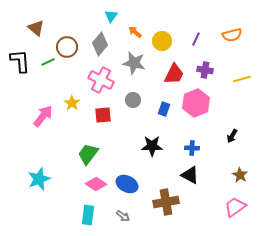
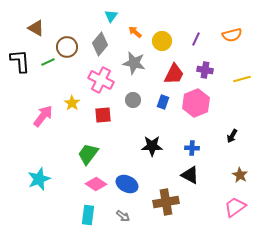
brown triangle: rotated 12 degrees counterclockwise
blue rectangle: moved 1 px left, 7 px up
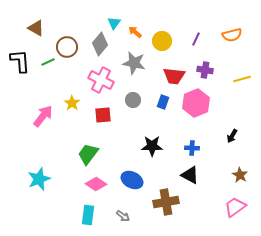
cyan triangle: moved 3 px right, 7 px down
red trapezoid: moved 2 px down; rotated 70 degrees clockwise
blue ellipse: moved 5 px right, 4 px up
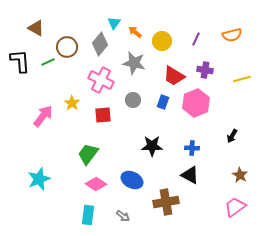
red trapezoid: rotated 25 degrees clockwise
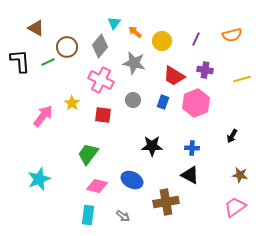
gray diamond: moved 2 px down
red square: rotated 12 degrees clockwise
brown star: rotated 21 degrees counterclockwise
pink diamond: moved 1 px right, 2 px down; rotated 20 degrees counterclockwise
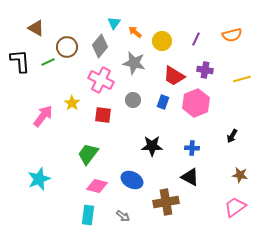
black triangle: moved 2 px down
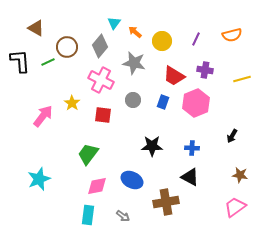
pink diamond: rotated 25 degrees counterclockwise
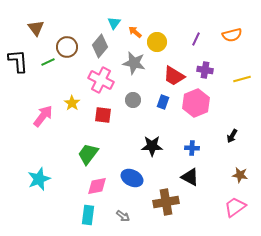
brown triangle: rotated 24 degrees clockwise
yellow circle: moved 5 px left, 1 px down
black L-shape: moved 2 px left
blue ellipse: moved 2 px up
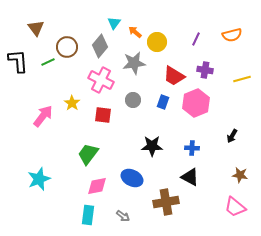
gray star: rotated 20 degrees counterclockwise
pink trapezoid: rotated 105 degrees counterclockwise
